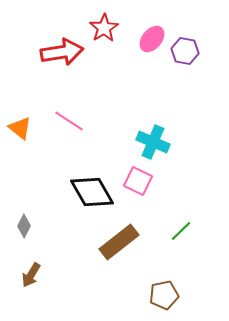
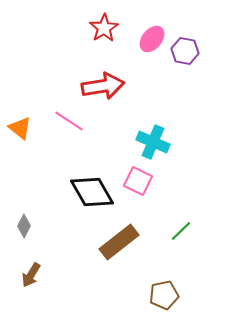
red arrow: moved 41 px right, 34 px down
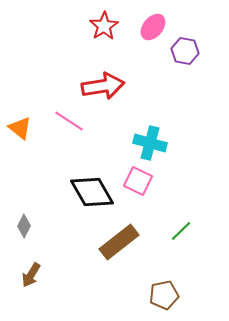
red star: moved 2 px up
pink ellipse: moved 1 px right, 12 px up
cyan cross: moved 3 px left, 1 px down; rotated 8 degrees counterclockwise
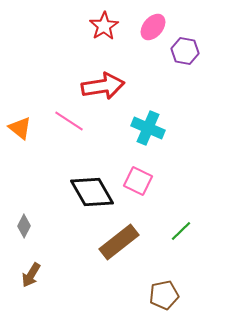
cyan cross: moved 2 px left, 15 px up; rotated 8 degrees clockwise
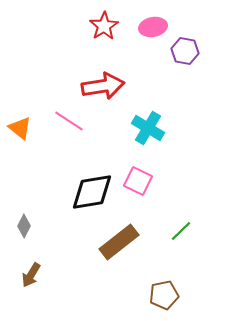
pink ellipse: rotated 40 degrees clockwise
cyan cross: rotated 8 degrees clockwise
black diamond: rotated 69 degrees counterclockwise
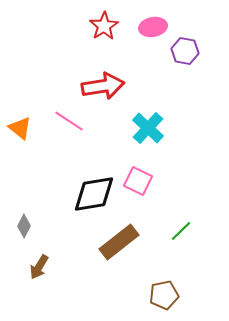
cyan cross: rotated 12 degrees clockwise
black diamond: moved 2 px right, 2 px down
brown arrow: moved 8 px right, 8 px up
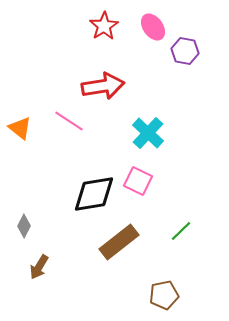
pink ellipse: rotated 64 degrees clockwise
cyan cross: moved 5 px down
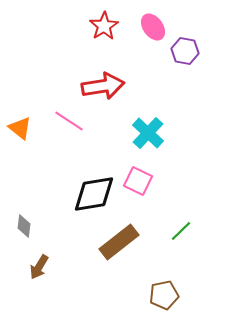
gray diamond: rotated 20 degrees counterclockwise
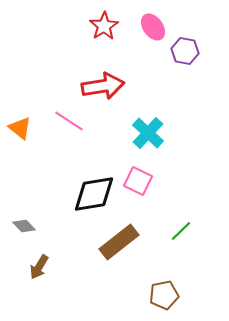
gray diamond: rotated 50 degrees counterclockwise
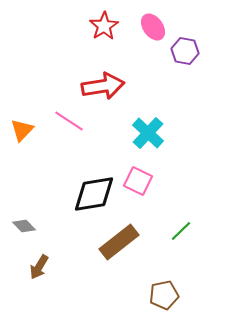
orange triangle: moved 2 px right, 2 px down; rotated 35 degrees clockwise
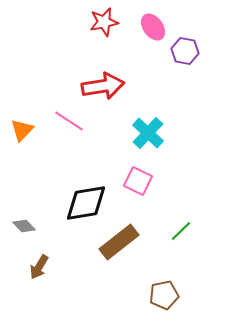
red star: moved 4 px up; rotated 20 degrees clockwise
black diamond: moved 8 px left, 9 px down
